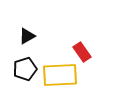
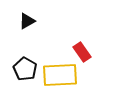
black triangle: moved 15 px up
black pentagon: rotated 25 degrees counterclockwise
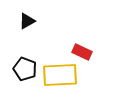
red rectangle: rotated 30 degrees counterclockwise
black pentagon: rotated 10 degrees counterclockwise
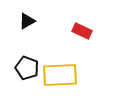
red rectangle: moved 21 px up
black pentagon: moved 2 px right, 1 px up
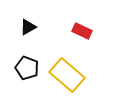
black triangle: moved 1 px right, 6 px down
yellow rectangle: moved 7 px right; rotated 44 degrees clockwise
